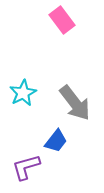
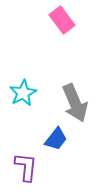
gray arrow: rotated 15 degrees clockwise
blue trapezoid: moved 2 px up
purple L-shape: rotated 112 degrees clockwise
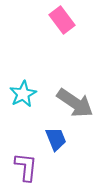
cyan star: moved 1 px down
gray arrow: rotated 33 degrees counterclockwise
blue trapezoid: rotated 60 degrees counterclockwise
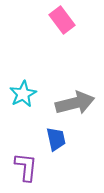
gray arrow: rotated 48 degrees counterclockwise
blue trapezoid: rotated 10 degrees clockwise
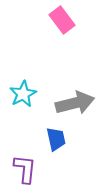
purple L-shape: moved 1 px left, 2 px down
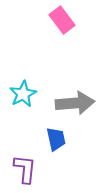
gray arrow: rotated 9 degrees clockwise
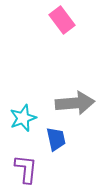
cyan star: moved 24 px down; rotated 8 degrees clockwise
purple L-shape: moved 1 px right
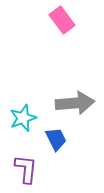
blue trapezoid: rotated 15 degrees counterclockwise
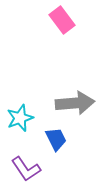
cyan star: moved 3 px left
purple L-shape: rotated 140 degrees clockwise
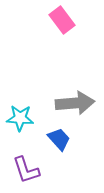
cyan star: rotated 24 degrees clockwise
blue trapezoid: moved 3 px right; rotated 15 degrees counterclockwise
purple L-shape: moved 1 px down; rotated 16 degrees clockwise
